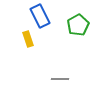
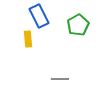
blue rectangle: moved 1 px left
yellow rectangle: rotated 14 degrees clockwise
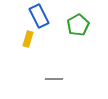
yellow rectangle: rotated 21 degrees clockwise
gray line: moved 6 px left
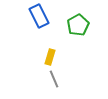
yellow rectangle: moved 22 px right, 18 px down
gray line: rotated 66 degrees clockwise
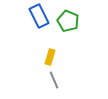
green pentagon: moved 10 px left, 4 px up; rotated 20 degrees counterclockwise
gray line: moved 1 px down
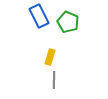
green pentagon: moved 1 px down
gray line: rotated 24 degrees clockwise
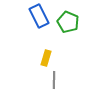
yellow rectangle: moved 4 px left, 1 px down
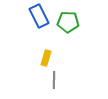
green pentagon: rotated 20 degrees counterclockwise
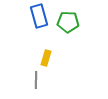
blue rectangle: rotated 10 degrees clockwise
gray line: moved 18 px left
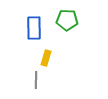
blue rectangle: moved 5 px left, 12 px down; rotated 15 degrees clockwise
green pentagon: moved 1 px left, 2 px up
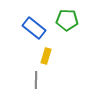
blue rectangle: rotated 50 degrees counterclockwise
yellow rectangle: moved 2 px up
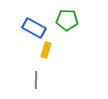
blue rectangle: rotated 10 degrees counterclockwise
yellow rectangle: moved 6 px up
